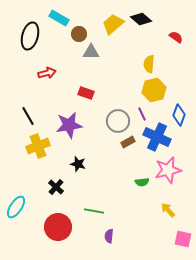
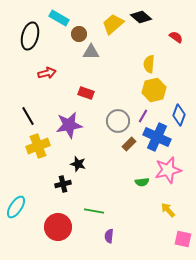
black diamond: moved 2 px up
purple line: moved 1 px right, 2 px down; rotated 56 degrees clockwise
brown rectangle: moved 1 px right, 2 px down; rotated 16 degrees counterclockwise
black cross: moved 7 px right, 3 px up; rotated 35 degrees clockwise
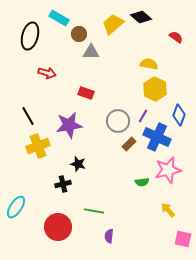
yellow semicircle: rotated 96 degrees clockwise
red arrow: rotated 30 degrees clockwise
yellow hexagon: moved 1 px right, 1 px up; rotated 20 degrees counterclockwise
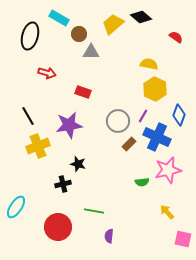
red rectangle: moved 3 px left, 1 px up
yellow arrow: moved 1 px left, 2 px down
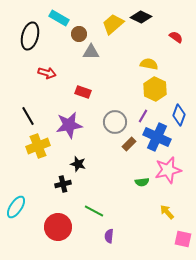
black diamond: rotated 15 degrees counterclockwise
gray circle: moved 3 px left, 1 px down
green line: rotated 18 degrees clockwise
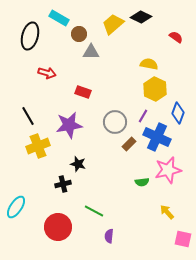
blue diamond: moved 1 px left, 2 px up
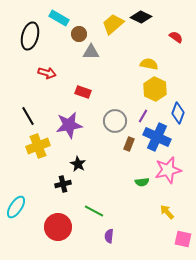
gray circle: moved 1 px up
brown rectangle: rotated 24 degrees counterclockwise
black star: rotated 14 degrees clockwise
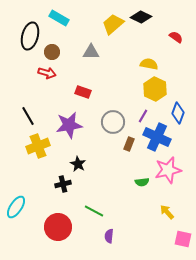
brown circle: moved 27 px left, 18 px down
gray circle: moved 2 px left, 1 px down
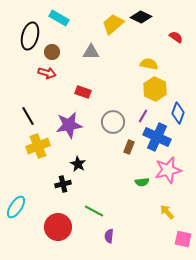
brown rectangle: moved 3 px down
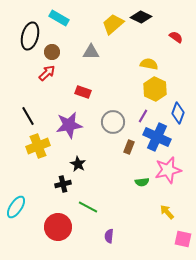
red arrow: rotated 60 degrees counterclockwise
green line: moved 6 px left, 4 px up
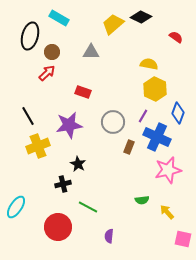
green semicircle: moved 18 px down
